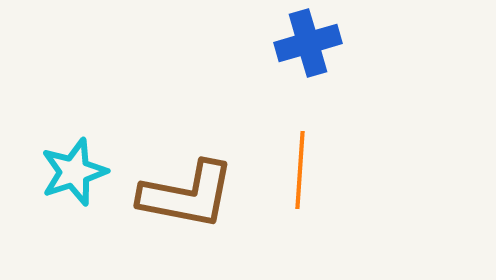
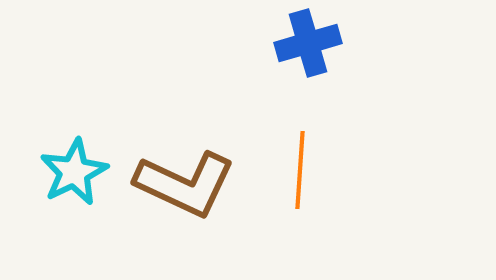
cyan star: rotated 8 degrees counterclockwise
brown L-shape: moved 2 px left, 11 px up; rotated 14 degrees clockwise
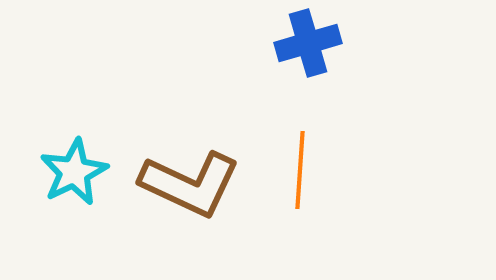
brown L-shape: moved 5 px right
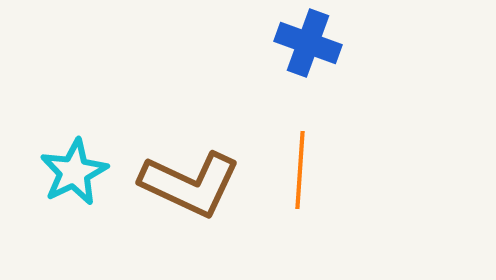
blue cross: rotated 36 degrees clockwise
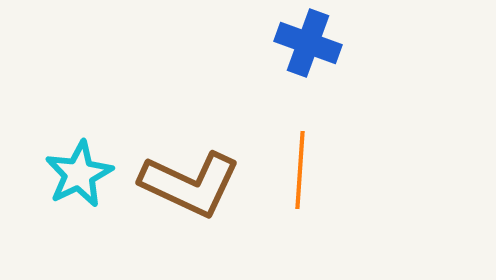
cyan star: moved 5 px right, 2 px down
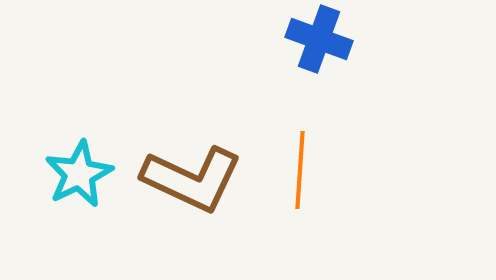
blue cross: moved 11 px right, 4 px up
brown L-shape: moved 2 px right, 5 px up
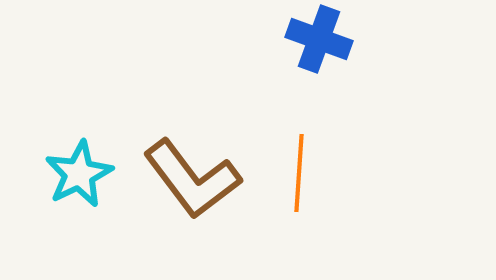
orange line: moved 1 px left, 3 px down
brown L-shape: rotated 28 degrees clockwise
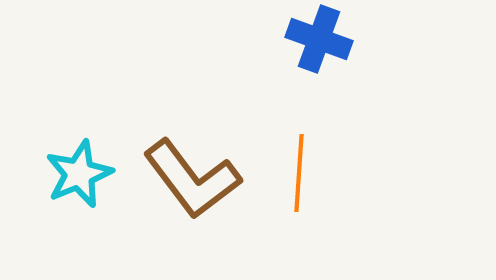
cyan star: rotated 4 degrees clockwise
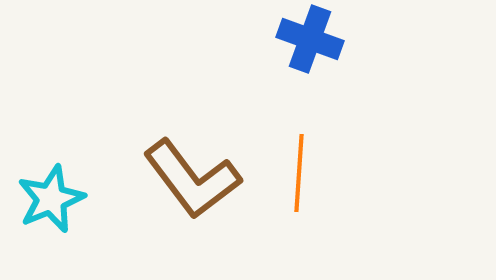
blue cross: moved 9 px left
cyan star: moved 28 px left, 25 px down
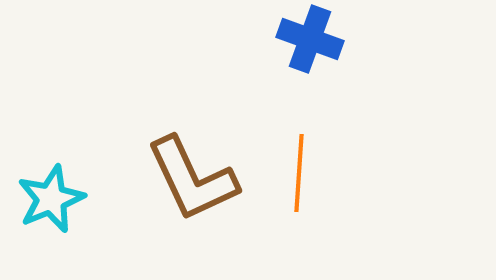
brown L-shape: rotated 12 degrees clockwise
